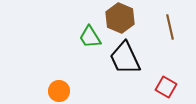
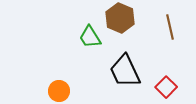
black trapezoid: moved 13 px down
red square: rotated 15 degrees clockwise
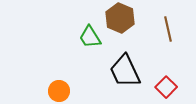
brown line: moved 2 px left, 2 px down
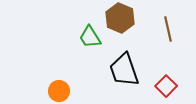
black trapezoid: moved 1 px left, 1 px up; rotated 6 degrees clockwise
red square: moved 1 px up
